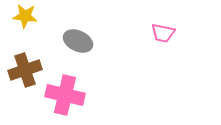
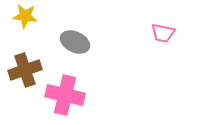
gray ellipse: moved 3 px left, 1 px down
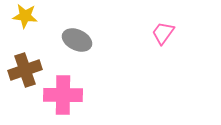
pink trapezoid: rotated 115 degrees clockwise
gray ellipse: moved 2 px right, 2 px up
pink cross: moved 2 px left; rotated 12 degrees counterclockwise
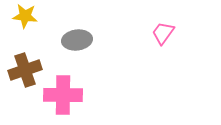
gray ellipse: rotated 32 degrees counterclockwise
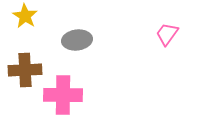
yellow star: rotated 25 degrees clockwise
pink trapezoid: moved 4 px right, 1 px down
brown cross: rotated 16 degrees clockwise
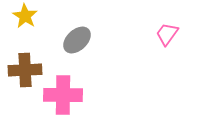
gray ellipse: rotated 36 degrees counterclockwise
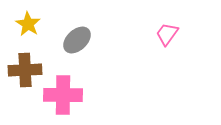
yellow star: moved 3 px right, 8 px down
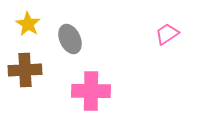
pink trapezoid: rotated 20 degrees clockwise
gray ellipse: moved 7 px left, 1 px up; rotated 72 degrees counterclockwise
pink cross: moved 28 px right, 4 px up
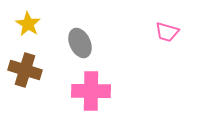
pink trapezoid: moved 2 px up; rotated 130 degrees counterclockwise
gray ellipse: moved 10 px right, 4 px down
brown cross: rotated 20 degrees clockwise
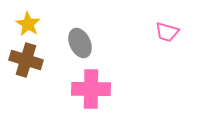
brown cross: moved 1 px right, 10 px up
pink cross: moved 2 px up
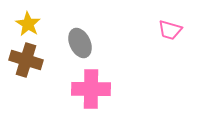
pink trapezoid: moved 3 px right, 2 px up
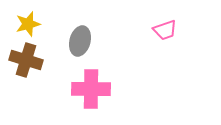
yellow star: rotated 25 degrees clockwise
pink trapezoid: moved 5 px left; rotated 35 degrees counterclockwise
gray ellipse: moved 2 px up; rotated 40 degrees clockwise
